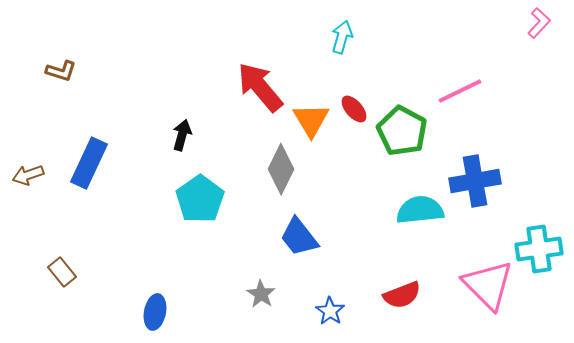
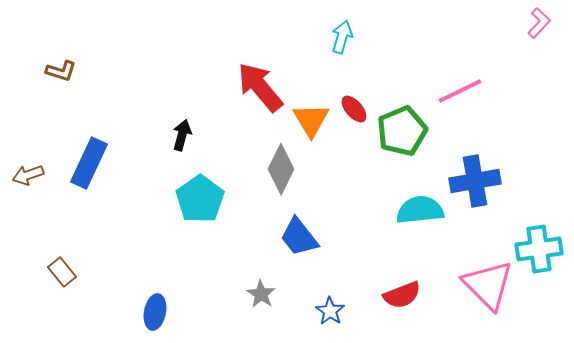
green pentagon: rotated 21 degrees clockwise
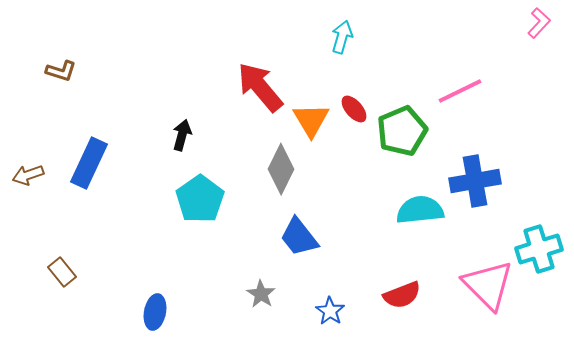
cyan cross: rotated 9 degrees counterclockwise
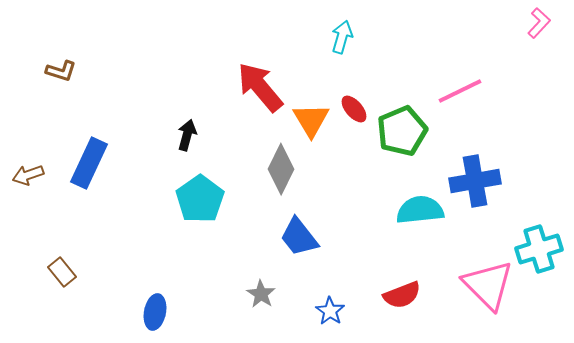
black arrow: moved 5 px right
